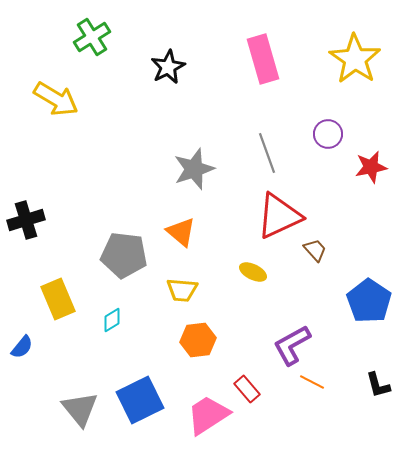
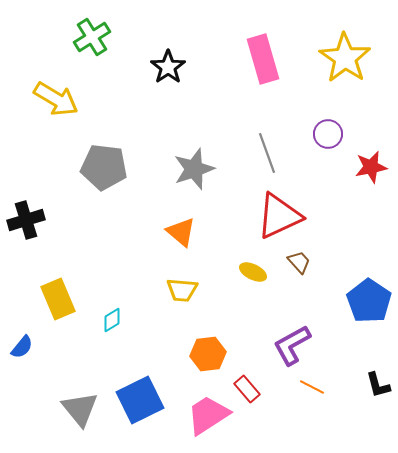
yellow star: moved 10 px left, 1 px up
black star: rotated 8 degrees counterclockwise
brown trapezoid: moved 16 px left, 12 px down
gray pentagon: moved 20 px left, 88 px up
orange hexagon: moved 10 px right, 14 px down
orange line: moved 5 px down
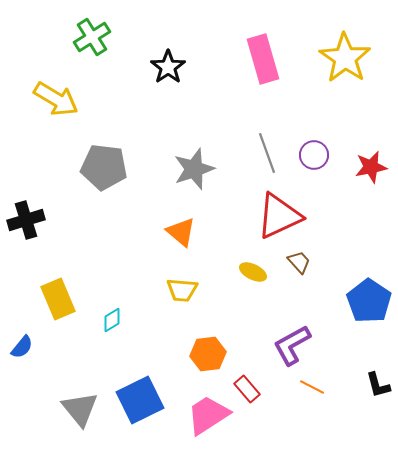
purple circle: moved 14 px left, 21 px down
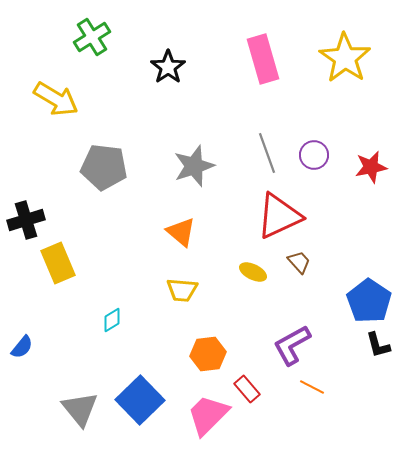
gray star: moved 3 px up
yellow rectangle: moved 36 px up
black L-shape: moved 40 px up
blue square: rotated 18 degrees counterclockwise
pink trapezoid: rotated 12 degrees counterclockwise
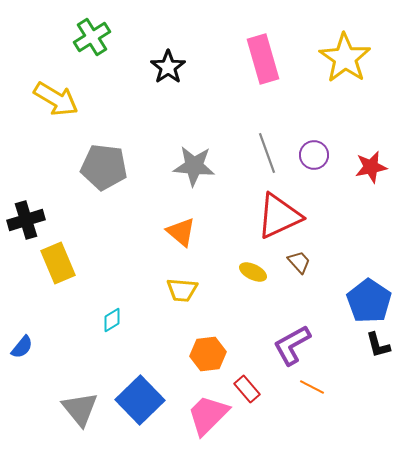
gray star: rotated 24 degrees clockwise
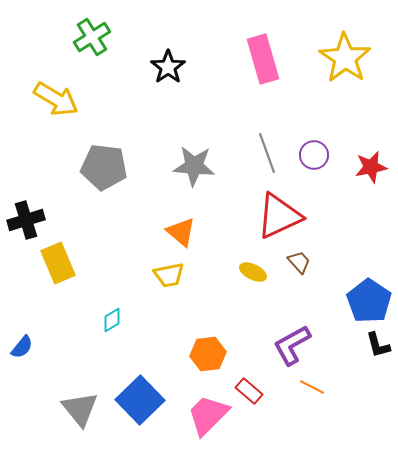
yellow trapezoid: moved 13 px left, 15 px up; rotated 16 degrees counterclockwise
red rectangle: moved 2 px right, 2 px down; rotated 8 degrees counterclockwise
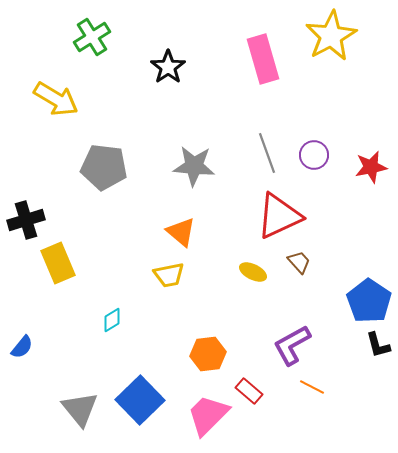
yellow star: moved 14 px left, 22 px up; rotated 9 degrees clockwise
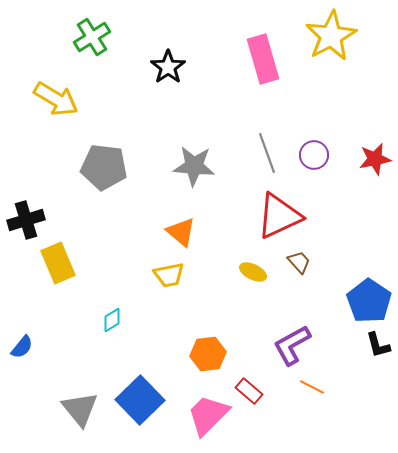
red star: moved 4 px right, 8 px up
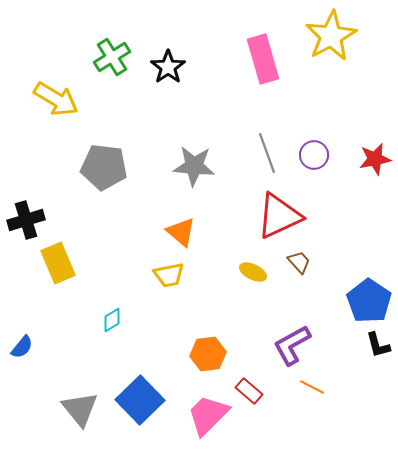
green cross: moved 20 px right, 20 px down
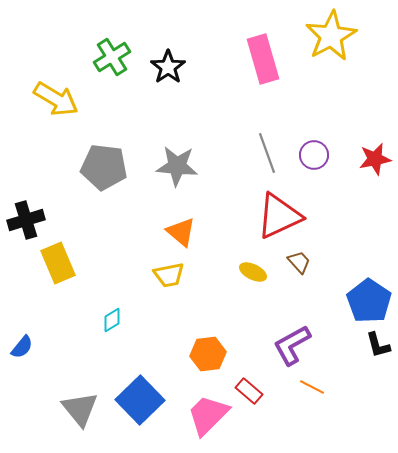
gray star: moved 17 px left
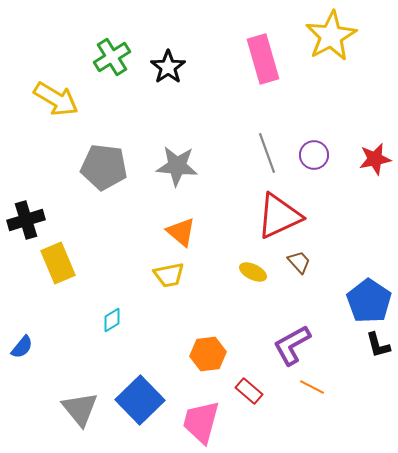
pink trapezoid: moved 7 px left, 7 px down; rotated 30 degrees counterclockwise
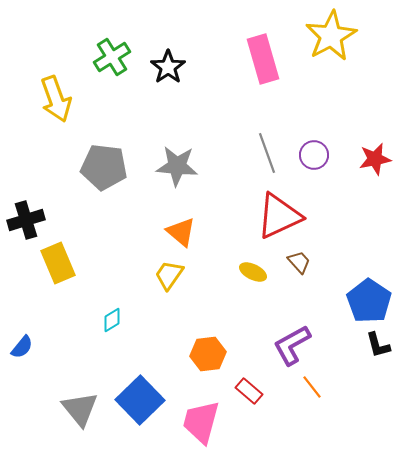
yellow arrow: rotated 39 degrees clockwise
yellow trapezoid: rotated 136 degrees clockwise
orange line: rotated 25 degrees clockwise
